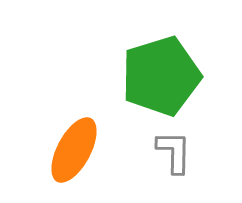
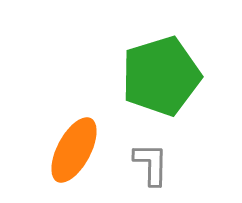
gray L-shape: moved 23 px left, 12 px down
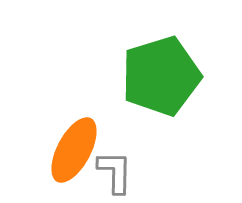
gray L-shape: moved 36 px left, 8 px down
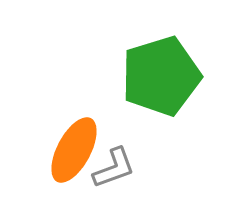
gray L-shape: moved 1 px left, 4 px up; rotated 69 degrees clockwise
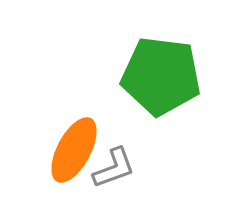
green pentagon: rotated 24 degrees clockwise
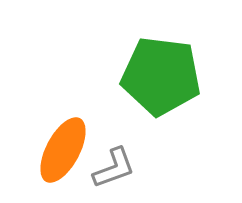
orange ellipse: moved 11 px left
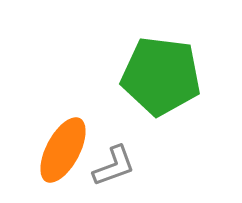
gray L-shape: moved 2 px up
